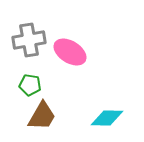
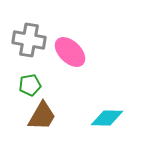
gray cross: rotated 20 degrees clockwise
pink ellipse: rotated 12 degrees clockwise
green pentagon: rotated 20 degrees counterclockwise
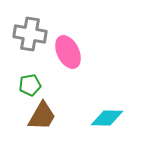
gray cross: moved 1 px right, 6 px up
pink ellipse: moved 2 px left; rotated 20 degrees clockwise
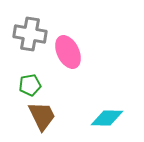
brown trapezoid: rotated 56 degrees counterclockwise
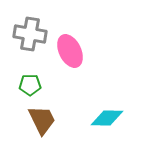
pink ellipse: moved 2 px right, 1 px up
green pentagon: rotated 10 degrees clockwise
brown trapezoid: moved 4 px down
